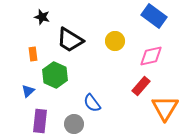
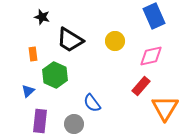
blue rectangle: rotated 30 degrees clockwise
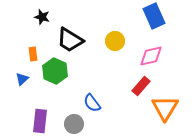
green hexagon: moved 4 px up
blue triangle: moved 6 px left, 12 px up
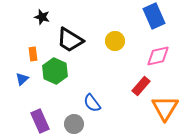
pink diamond: moved 7 px right
purple rectangle: rotated 30 degrees counterclockwise
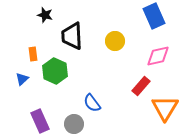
black star: moved 3 px right, 2 px up
black trapezoid: moved 2 px right, 4 px up; rotated 56 degrees clockwise
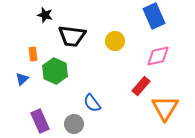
black trapezoid: rotated 80 degrees counterclockwise
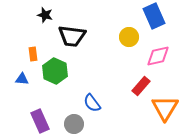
yellow circle: moved 14 px right, 4 px up
blue triangle: rotated 48 degrees clockwise
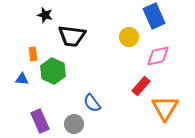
green hexagon: moved 2 px left
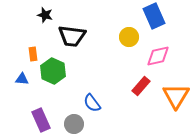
orange triangle: moved 11 px right, 12 px up
purple rectangle: moved 1 px right, 1 px up
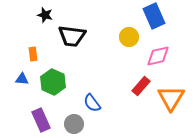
green hexagon: moved 11 px down
orange triangle: moved 5 px left, 2 px down
